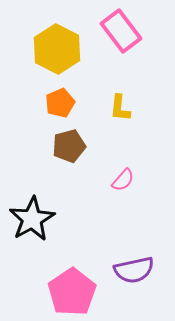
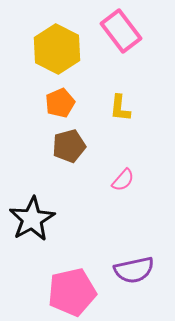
pink pentagon: rotated 21 degrees clockwise
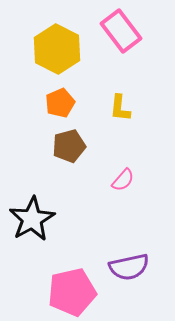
purple semicircle: moved 5 px left, 3 px up
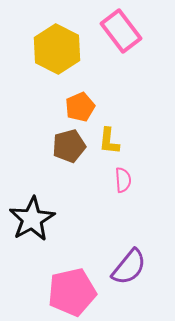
orange pentagon: moved 20 px right, 4 px down
yellow L-shape: moved 11 px left, 33 px down
pink semicircle: rotated 45 degrees counterclockwise
purple semicircle: rotated 39 degrees counterclockwise
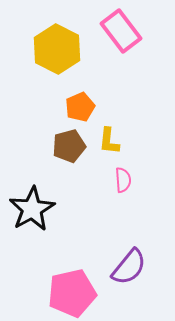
black star: moved 10 px up
pink pentagon: moved 1 px down
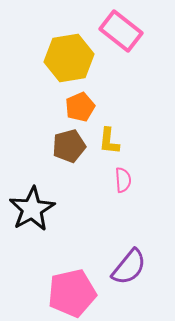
pink rectangle: rotated 15 degrees counterclockwise
yellow hexagon: moved 12 px right, 9 px down; rotated 24 degrees clockwise
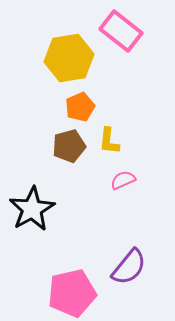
pink semicircle: rotated 110 degrees counterclockwise
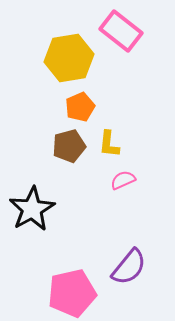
yellow L-shape: moved 3 px down
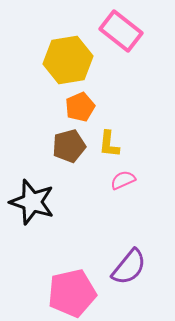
yellow hexagon: moved 1 px left, 2 px down
black star: moved 7 px up; rotated 24 degrees counterclockwise
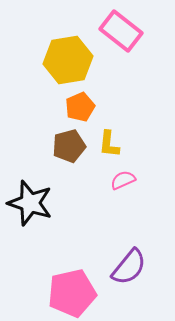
black star: moved 2 px left, 1 px down
